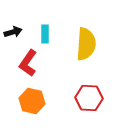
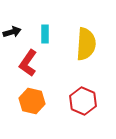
black arrow: moved 1 px left
red hexagon: moved 6 px left, 3 px down; rotated 20 degrees clockwise
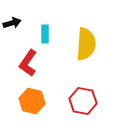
black arrow: moved 9 px up
red hexagon: rotated 12 degrees counterclockwise
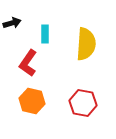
red hexagon: moved 2 px down
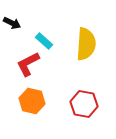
black arrow: rotated 42 degrees clockwise
cyan rectangle: moved 1 px left, 7 px down; rotated 48 degrees counterclockwise
red L-shape: moved 1 px down; rotated 28 degrees clockwise
red hexagon: moved 1 px right, 1 px down
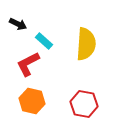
black arrow: moved 6 px right, 1 px down
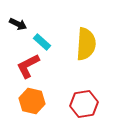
cyan rectangle: moved 2 px left, 1 px down
red L-shape: moved 2 px down
red hexagon: rotated 20 degrees counterclockwise
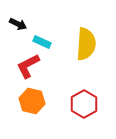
cyan rectangle: rotated 18 degrees counterclockwise
red hexagon: rotated 20 degrees counterclockwise
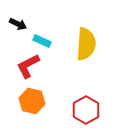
cyan rectangle: moved 1 px up
red hexagon: moved 2 px right, 6 px down
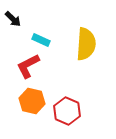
black arrow: moved 5 px left, 5 px up; rotated 18 degrees clockwise
cyan rectangle: moved 1 px left, 1 px up
red hexagon: moved 19 px left, 1 px down; rotated 8 degrees counterclockwise
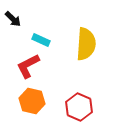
red hexagon: moved 12 px right, 4 px up
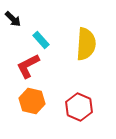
cyan rectangle: rotated 24 degrees clockwise
